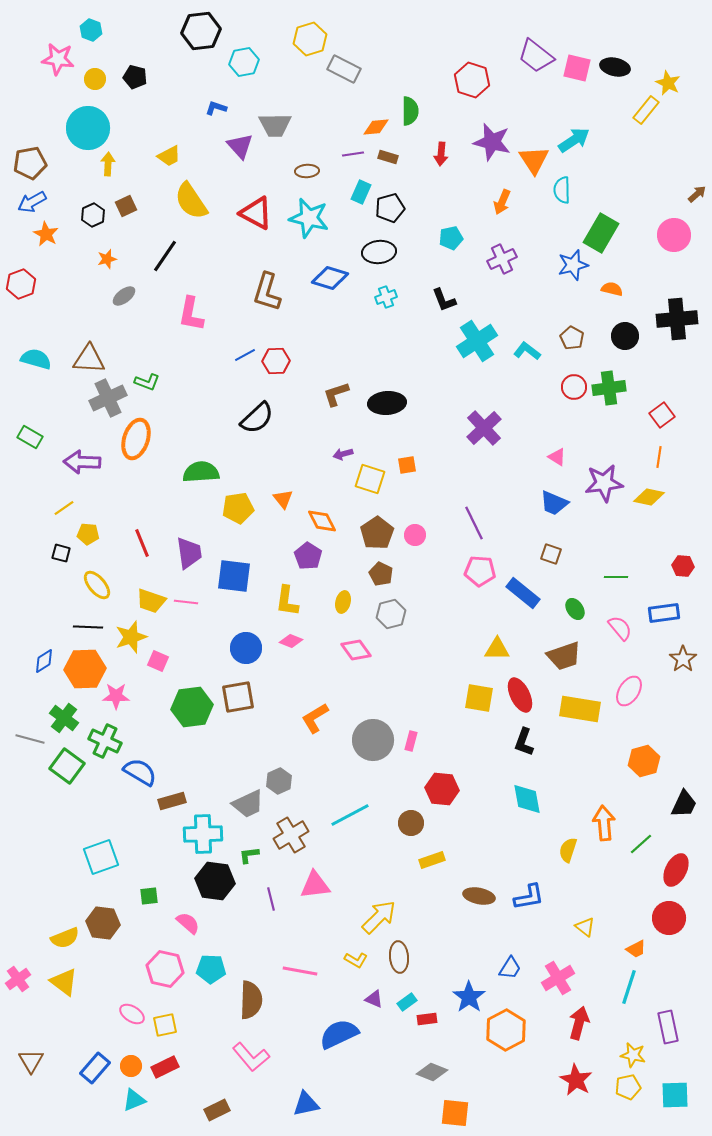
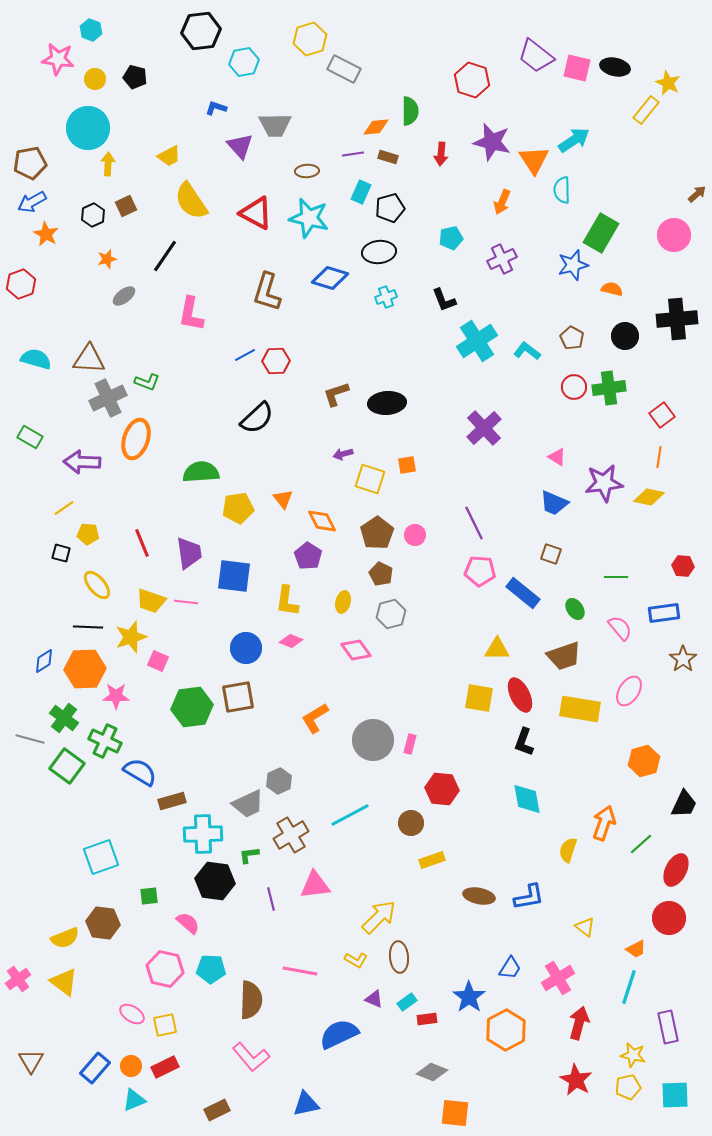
pink rectangle at (411, 741): moved 1 px left, 3 px down
orange arrow at (604, 823): rotated 24 degrees clockwise
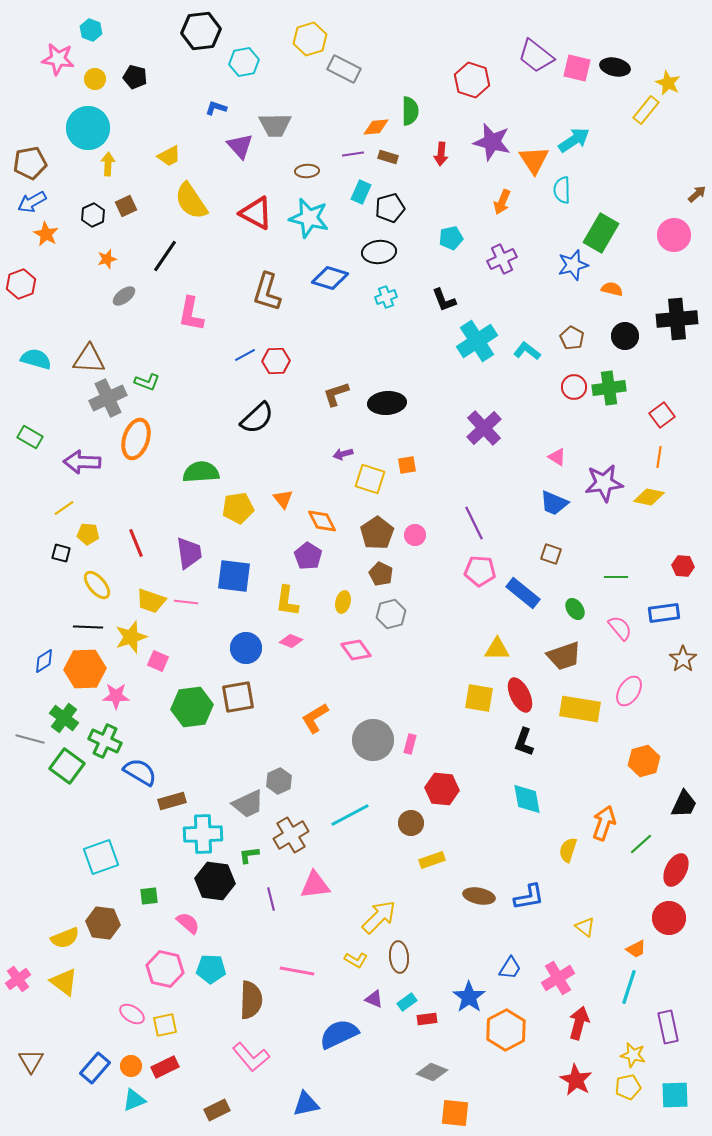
red line at (142, 543): moved 6 px left
pink line at (300, 971): moved 3 px left
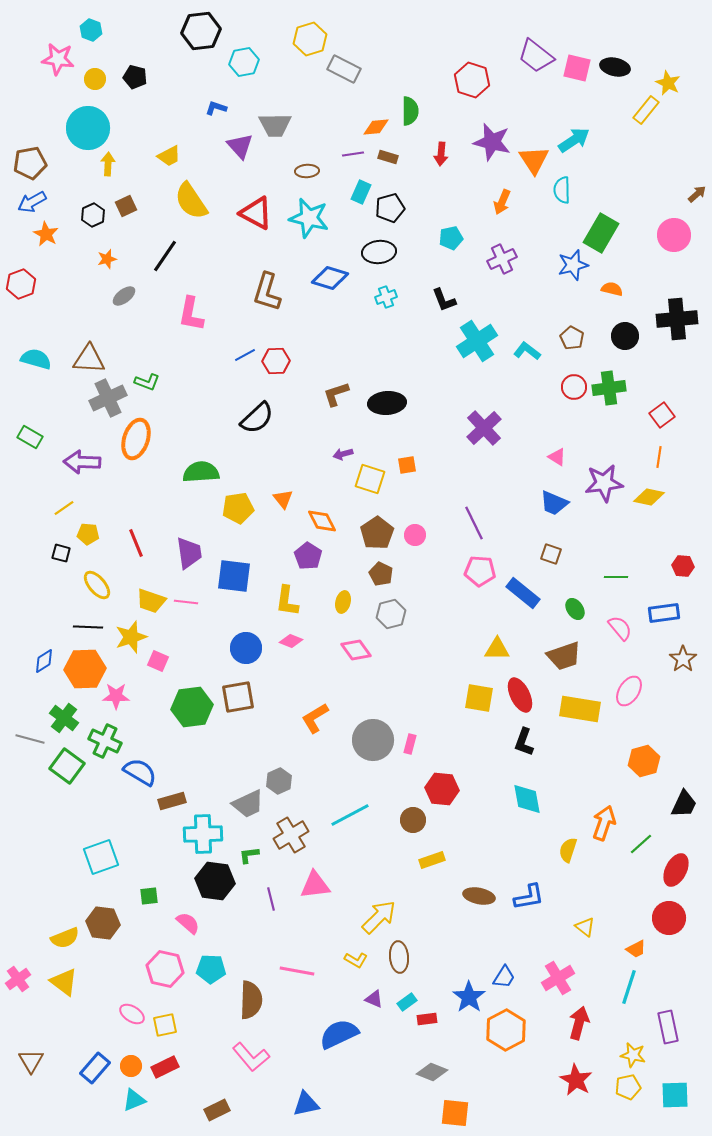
brown circle at (411, 823): moved 2 px right, 3 px up
blue trapezoid at (510, 968): moved 6 px left, 9 px down
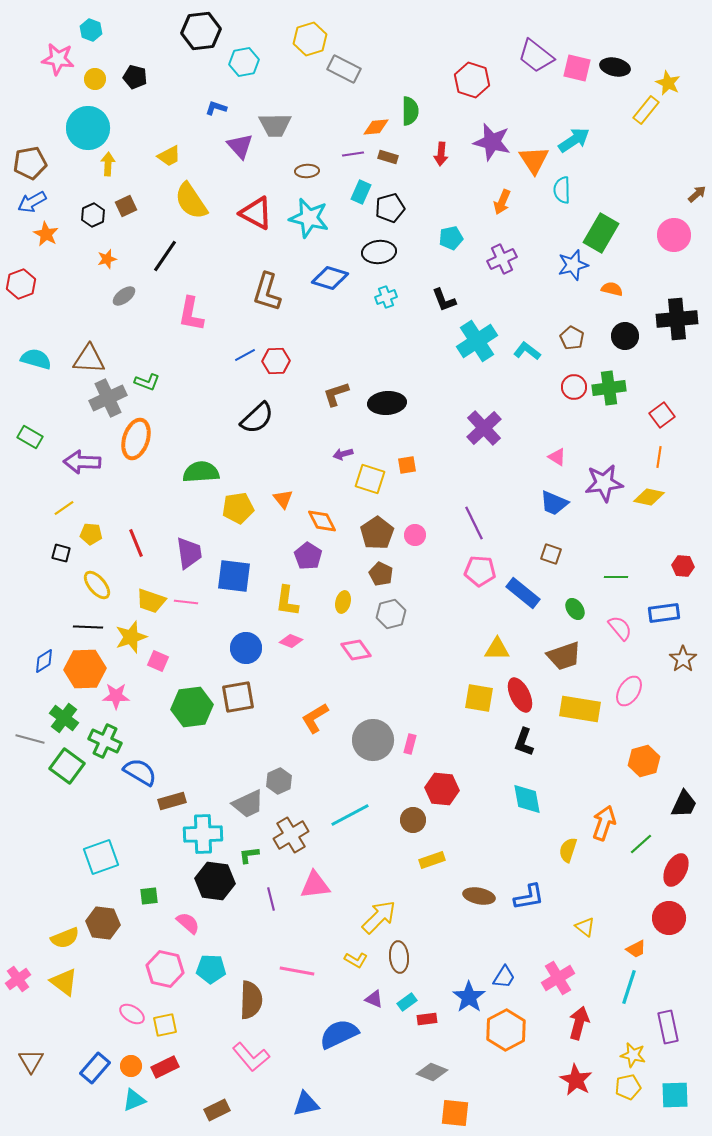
yellow pentagon at (88, 534): moved 3 px right
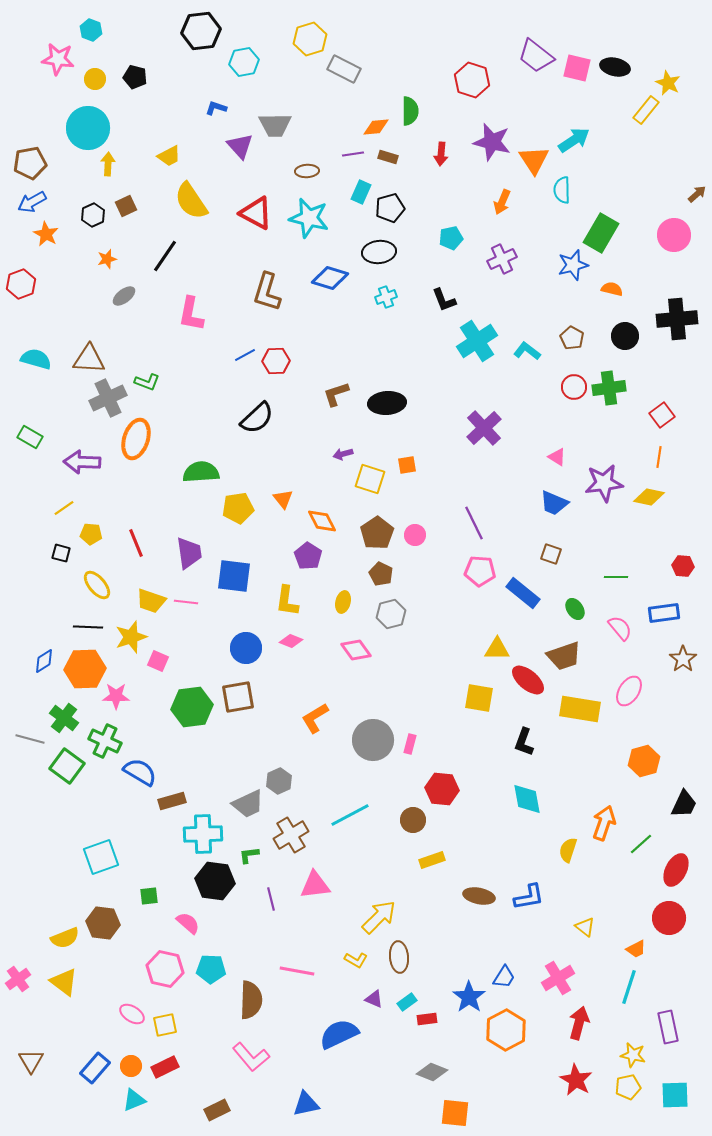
red ellipse at (520, 695): moved 8 px right, 15 px up; rotated 24 degrees counterclockwise
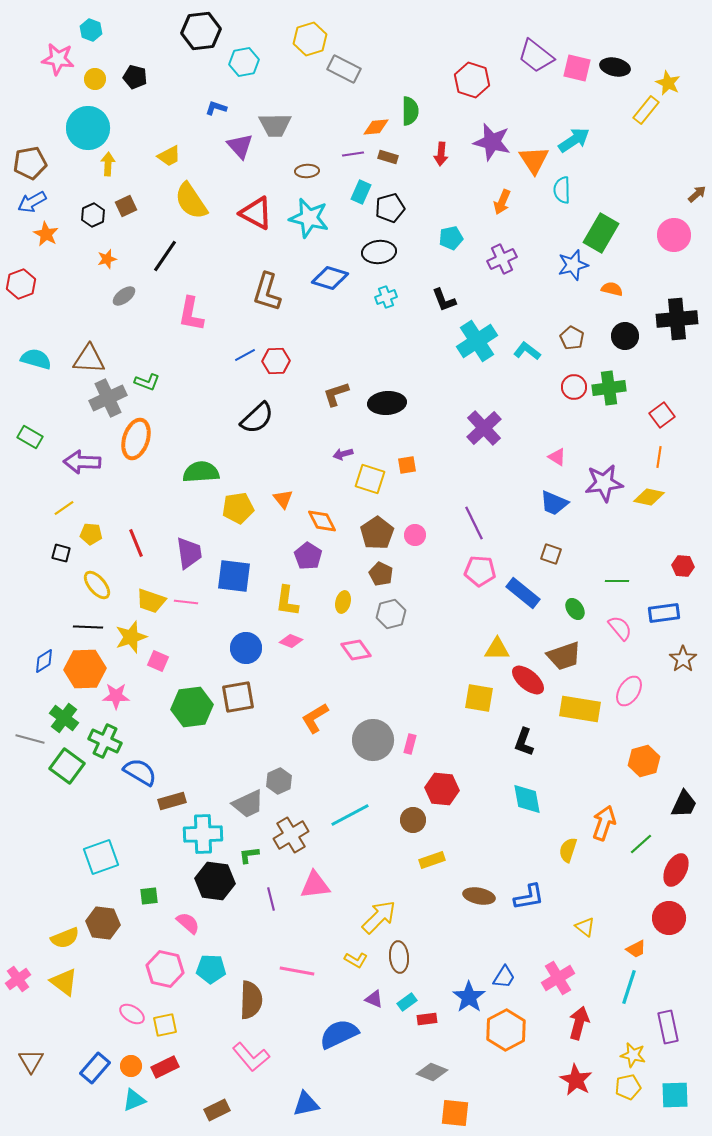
green line at (616, 577): moved 1 px right, 4 px down
